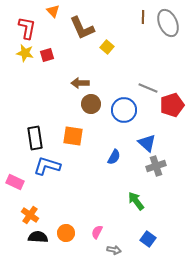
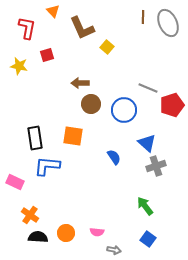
yellow star: moved 6 px left, 13 px down
blue semicircle: rotated 63 degrees counterclockwise
blue L-shape: rotated 12 degrees counterclockwise
green arrow: moved 9 px right, 5 px down
pink semicircle: rotated 112 degrees counterclockwise
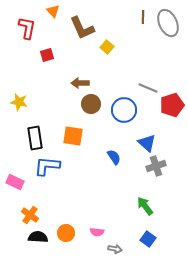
yellow star: moved 36 px down
gray arrow: moved 1 px right, 1 px up
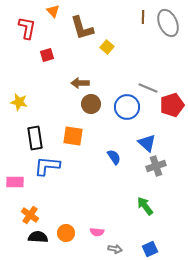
brown L-shape: rotated 8 degrees clockwise
blue circle: moved 3 px right, 3 px up
pink rectangle: rotated 24 degrees counterclockwise
blue square: moved 2 px right, 10 px down; rotated 28 degrees clockwise
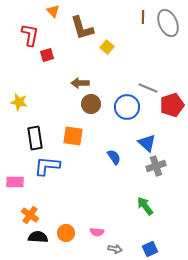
red L-shape: moved 3 px right, 7 px down
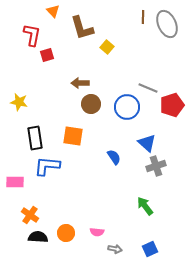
gray ellipse: moved 1 px left, 1 px down
red L-shape: moved 2 px right
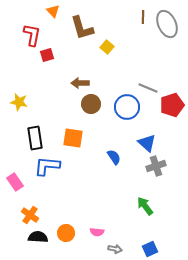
orange square: moved 2 px down
pink rectangle: rotated 54 degrees clockwise
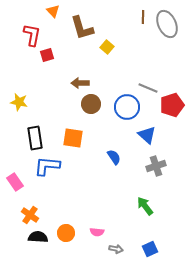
blue triangle: moved 8 px up
gray arrow: moved 1 px right
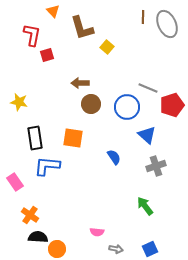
orange circle: moved 9 px left, 16 px down
